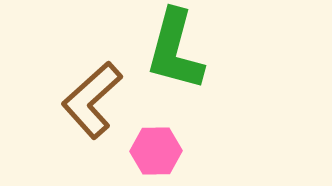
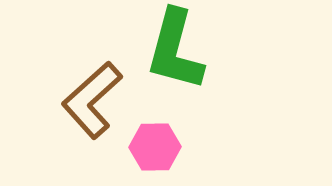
pink hexagon: moved 1 px left, 4 px up
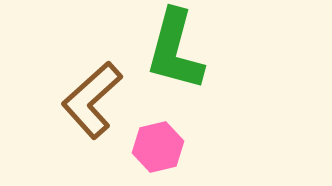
pink hexagon: moved 3 px right; rotated 12 degrees counterclockwise
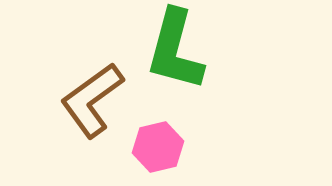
brown L-shape: rotated 6 degrees clockwise
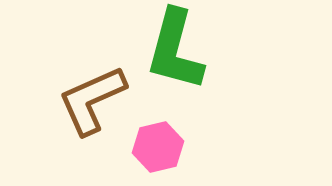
brown L-shape: rotated 12 degrees clockwise
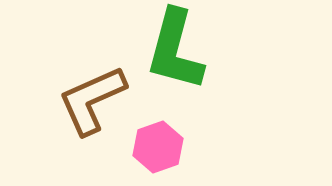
pink hexagon: rotated 6 degrees counterclockwise
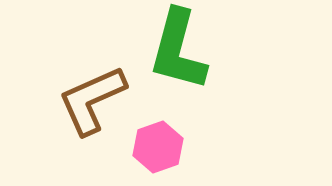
green L-shape: moved 3 px right
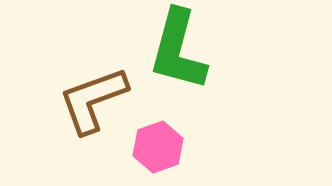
brown L-shape: moved 1 px right; rotated 4 degrees clockwise
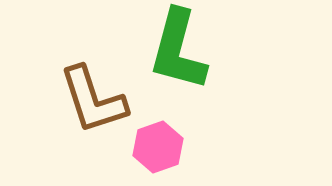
brown L-shape: rotated 88 degrees counterclockwise
